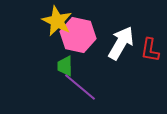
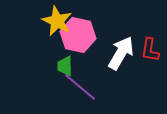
white arrow: moved 10 px down
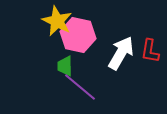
red L-shape: moved 1 px down
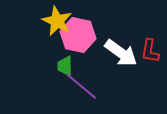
white arrow: rotated 96 degrees clockwise
purple line: moved 1 px right, 1 px up
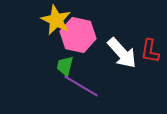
yellow star: moved 1 px left, 1 px up
white arrow: moved 1 px right; rotated 12 degrees clockwise
green trapezoid: rotated 15 degrees clockwise
purple line: rotated 9 degrees counterclockwise
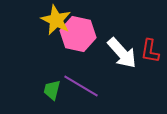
pink hexagon: moved 1 px up
green trapezoid: moved 13 px left, 24 px down
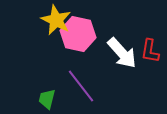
purple line: rotated 21 degrees clockwise
green trapezoid: moved 5 px left, 9 px down
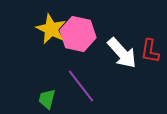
yellow star: moved 5 px left, 9 px down
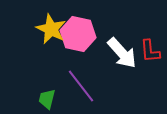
red L-shape: rotated 15 degrees counterclockwise
